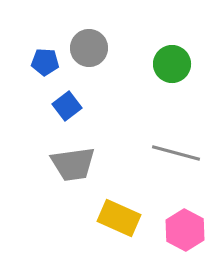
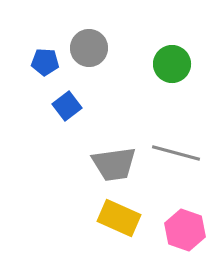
gray trapezoid: moved 41 px right
pink hexagon: rotated 9 degrees counterclockwise
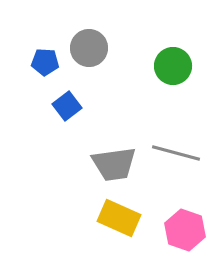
green circle: moved 1 px right, 2 px down
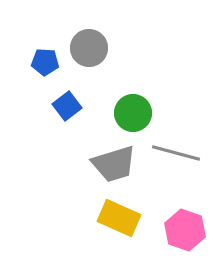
green circle: moved 40 px left, 47 px down
gray trapezoid: rotated 9 degrees counterclockwise
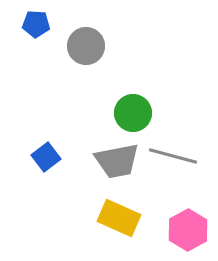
gray circle: moved 3 px left, 2 px up
blue pentagon: moved 9 px left, 38 px up
blue square: moved 21 px left, 51 px down
gray line: moved 3 px left, 3 px down
gray trapezoid: moved 3 px right, 3 px up; rotated 6 degrees clockwise
pink hexagon: moved 3 px right; rotated 12 degrees clockwise
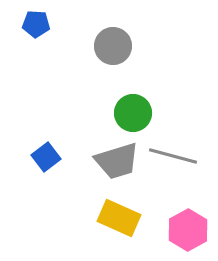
gray circle: moved 27 px right
gray trapezoid: rotated 6 degrees counterclockwise
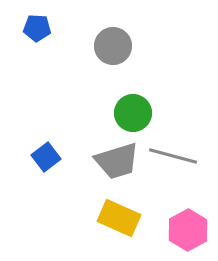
blue pentagon: moved 1 px right, 4 px down
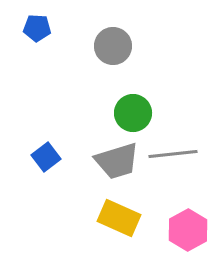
gray line: moved 2 px up; rotated 21 degrees counterclockwise
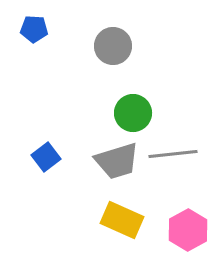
blue pentagon: moved 3 px left, 1 px down
yellow rectangle: moved 3 px right, 2 px down
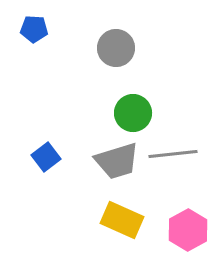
gray circle: moved 3 px right, 2 px down
